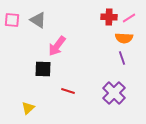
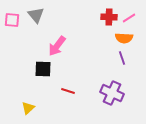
gray triangle: moved 2 px left, 5 px up; rotated 18 degrees clockwise
purple cross: moved 2 px left; rotated 20 degrees counterclockwise
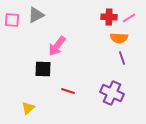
gray triangle: rotated 42 degrees clockwise
orange semicircle: moved 5 px left
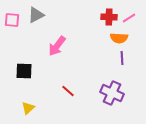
purple line: rotated 16 degrees clockwise
black square: moved 19 px left, 2 px down
red line: rotated 24 degrees clockwise
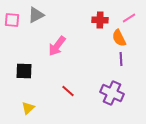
red cross: moved 9 px left, 3 px down
orange semicircle: rotated 60 degrees clockwise
purple line: moved 1 px left, 1 px down
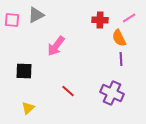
pink arrow: moved 1 px left
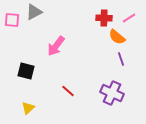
gray triangle: moved 2 px left, 3 px up
red cross: moved 4 px right, 2 px up
orange semicircle: moved 2 px left, 1 px up; rotated 24 degrees counterclockwise
purple line: rotated 16 degrees counterclockwise
black square: moved 2 px right; rotated 12 degrees clockwise
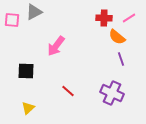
black square: rotated 12 degrees counterclockwise
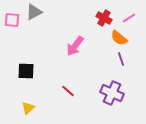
red cross: rotated 28 degrees clockwise
orange semicircle: moved 2 px right, 1 px down
pink arrow: moved 19 px right
